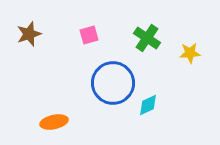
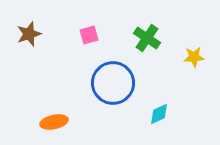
yellow star: moved 4 px right, 4 px down
cyan diamond: moved 11 px right, 9 px down
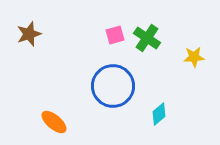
pink square: moved 26 px right
blue circle: moved 3 px down
cyan diamond: rotated 15 degrees counterclockwise
orange ellipse: rotated 52 degrees clockwise
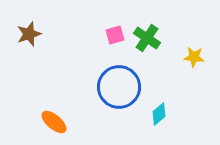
yellow star: rotated 10 degrees clockwise
blue circle: moved 6 px right, 1 px down
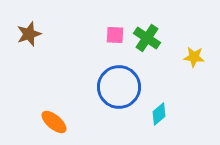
pink square: rotated 18 degrees clockwise
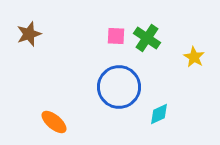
pink square: moved 1 px right, 1 px down
yellow star: rotated 25 degrees clockwise
cyan diamond: rotated 15 degrees clockwise
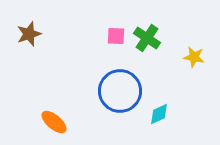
yellow star: rotated 20 degrees counterclockwise
blue circle: moved 1 px right, 4 px down
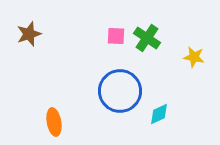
orange ellipse: rotated 40 degrees clockwise
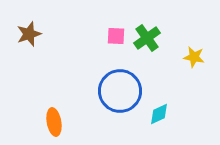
green cross: rotated 20 degrees clockwise
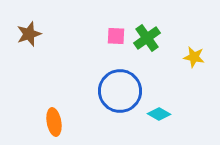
cyan diamond: rotated 55 degrees clockwise
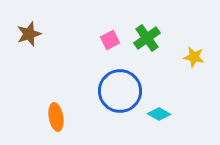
pink square: moved 6 px left, 4 px down; rotated 30 degrees counterclockwise
orange ellipse: moved 2 px right, 5 px up
